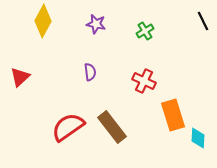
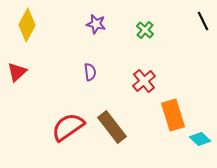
yellow diamond: moved 16 px left, 4 px down
green cross: moved 1 px up; rotated 18 degrees counterclockwise
red triangle: moved 3 px left, 5 px up
red cross: rotated 25 degrees clockwise
cyan diamond: moved 2 px right, 1 px down; rotated 50 degrees counterclockwise
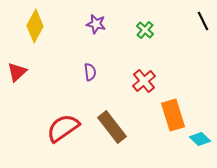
yellow diamond: moved 8 px right, 1 px down
red semicircle: moved 5 px left, 1 px down
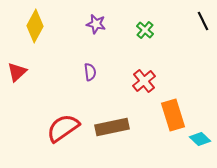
brown rectangle: rotated 64 degrees counterclockwise
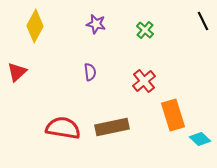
red semicircle: rotated 44 degrees clockwise
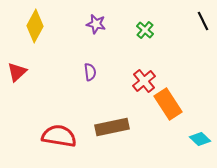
orange rectangle: moved 5 px left, 11 px up; rotated 16 degrees counterclockwise
red semicircle: moved 4 px left, 8 px down
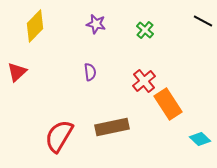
black line: rotated 36 degrees counterclockwise
yellow diamond: rotated 16 degrees clockwise
red semicircle: rotated 68 degrees counterclockwise
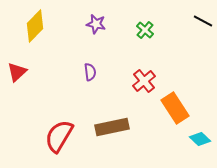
orange rectangle: moved 7 px right, 4 px down
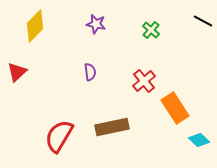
green cross: moved 6 px right
cyan diamond: moved 1 px left, 1 px down
